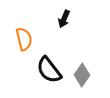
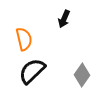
black semicircle: moved 17 px left, 1 px down; rotated 84 degrees clockwise
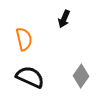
black semicircle: moved 2 px left, 6 px down; rotated 68 degrees clockwise
gray diamond: moved 1 px left, 1 px down
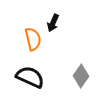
black arrow: moved 11 px left, 4 px down
orange semicircle: moved 9 px right
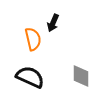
gray diamond: rotated 35 degrees counterclockwise
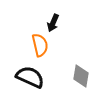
orange semicircle: moved 7 px right, 6 px down
gray diamond: rotated 10 degrees clockwise
